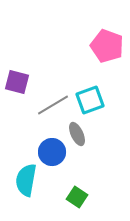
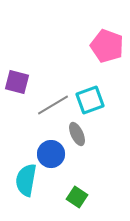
blue circle: moved 1 px left, 2 px down
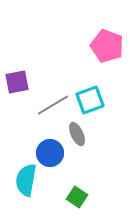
purple square: rotated 25 degrees counterclockwise
blue circle: moved 1 px left, 1 px up
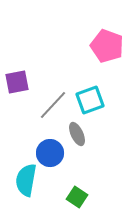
gray line: rotated 16 degrees counterclockwise
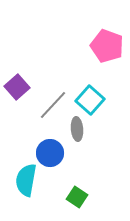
purple square: moved 5 px down; rotated 30 degrees counterclockwise
cyan square: rotated 28 degrees counterclockwise
gray ellipse: moved 5 px up; rotated 20 degrees clockwise
